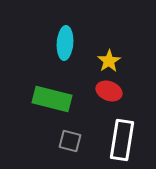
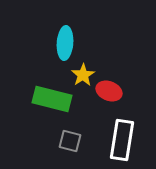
yellow star: moved 26 px left, 14 px down
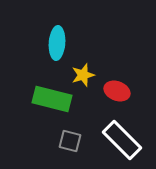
cyan ellipse: moved 8 px left
yellow star: rotated 15 degrees clockwise
red ellipse: moved 8 px right
white rectangle: rotated 54 degrees counterclockwise
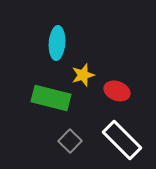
green rectangle: moved 1 px left, 1 px up
gray square: rotated 30 degrees clockwise
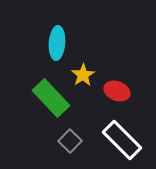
yellow star: rotated 15 degrees counterclockwise
green rectangle: rotated 33 degrees clockwise
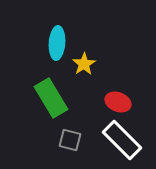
yellow star: moved 1 px right, 11 px up
red ellipse: moved 1 px right, 11 px down
green rectangle: rotated 12 degrees clockwise
gray square: moved 1 px up; rotated 30 degrees counterclockwise
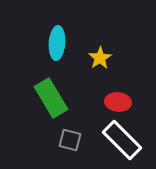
yellow star: moved 16 px right, 6 px up
red ellipse: rotated 15 degrees counterclockwise
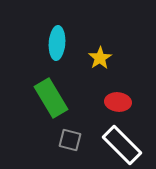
white rectangle: moved 5 px down
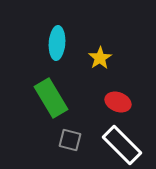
red ellipse: rotated 15 degrees clockwise
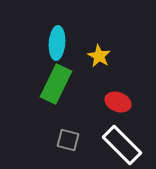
yellow star: moved 1 px left, 2 px up; rotated 10 degrees counterclockwise
green rectangle: moved 5 px right, 14 px up; rotated 57 degrees clockwise
gray square: moved 2 px left
